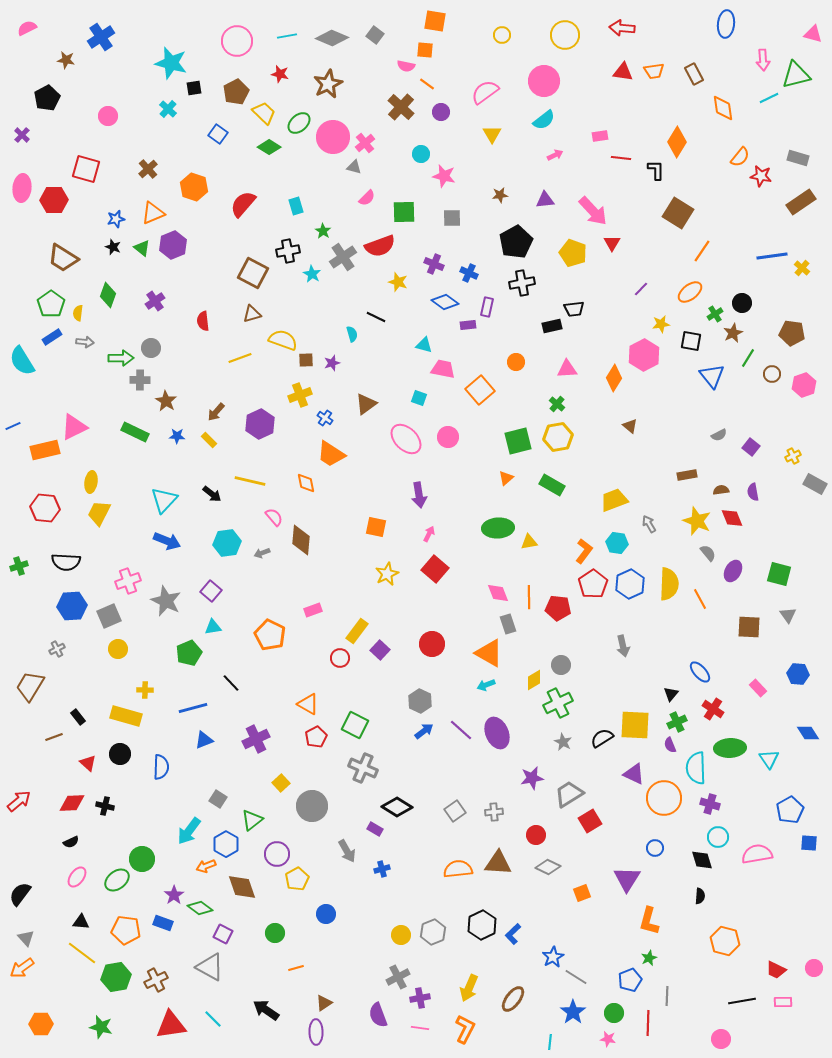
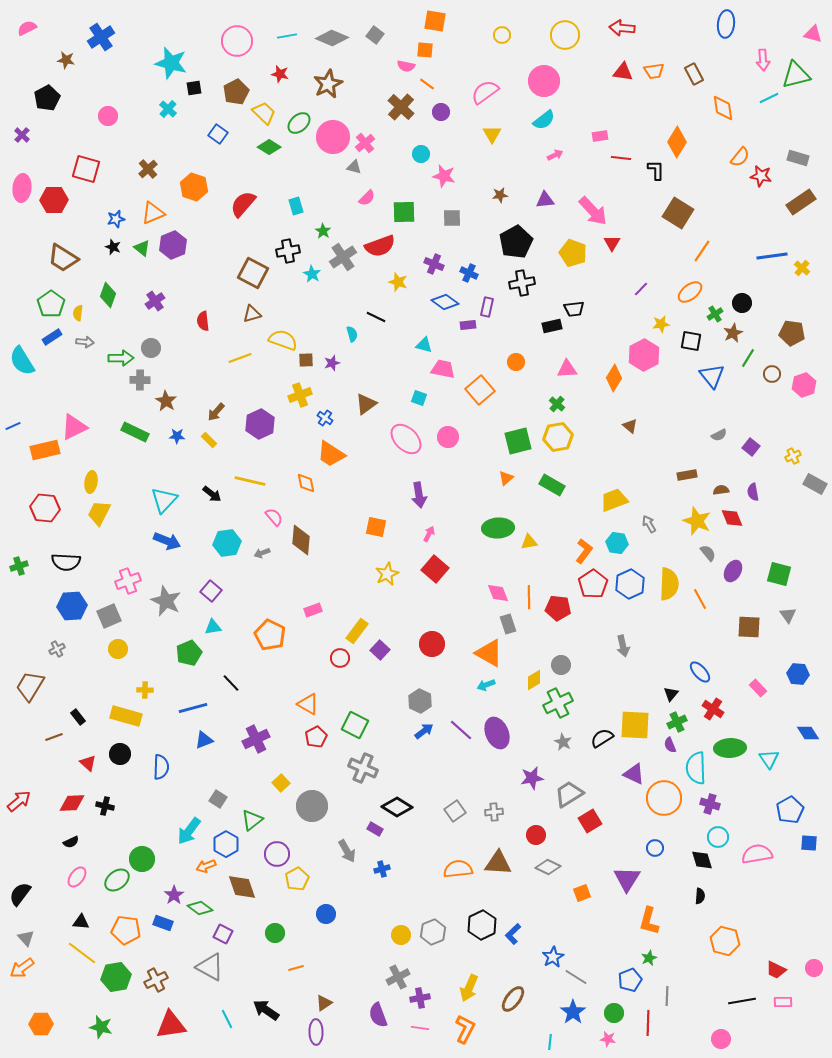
cyan line at (213, 1019): moved 14 px right; rotated 18 degrees clockwise
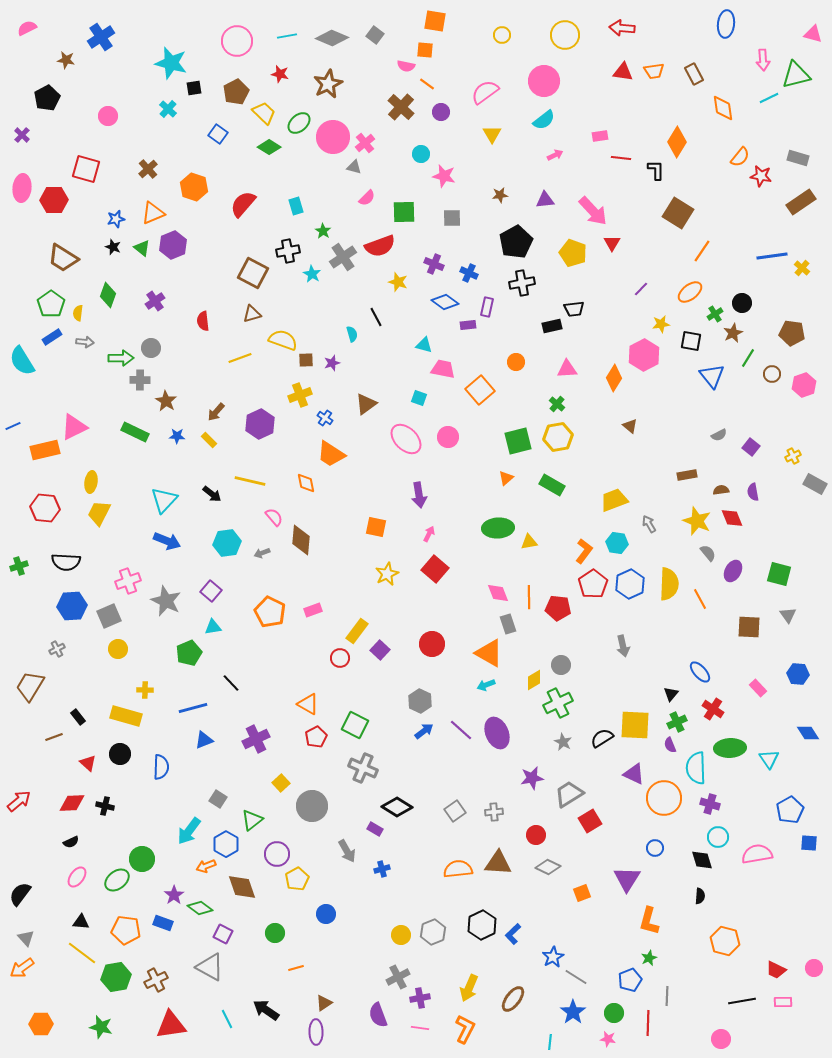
black line at (376, 317): rotated 36 degrees clockwise
orange pentagon at (270, 635): moved 23 px up
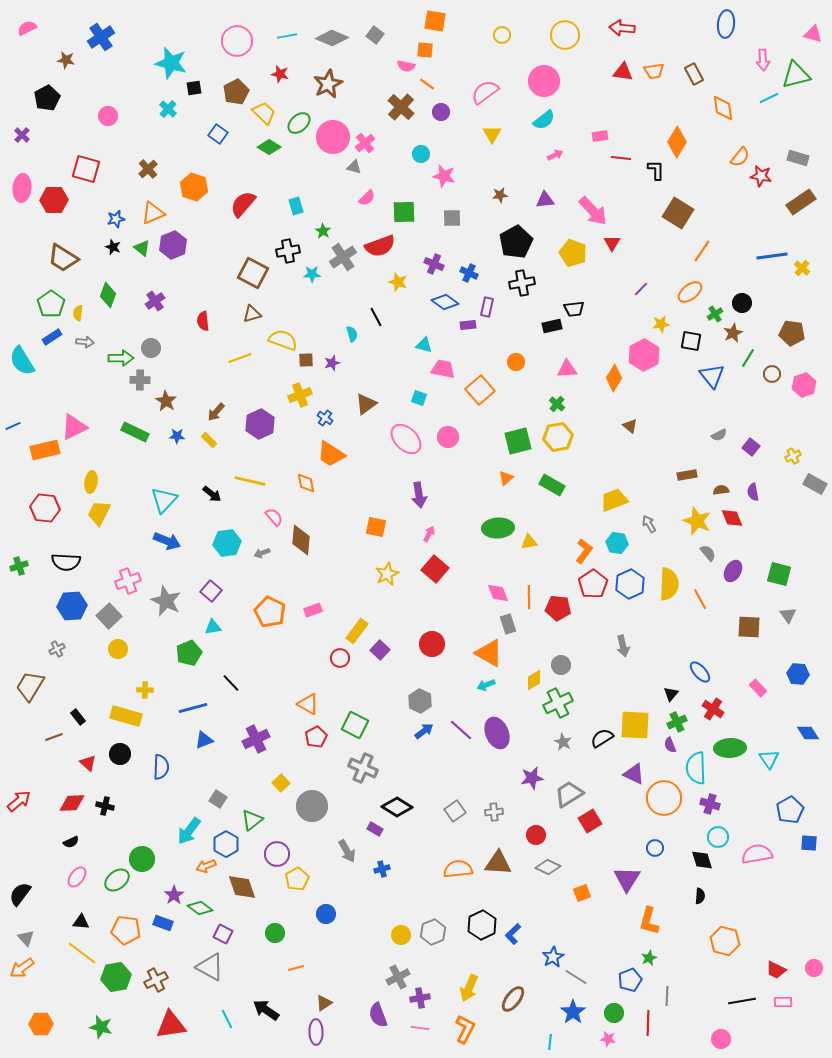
cyan star at (312, 274): rotated 30 degrees counterclockwise
gray square at (109, 616): rotated 20 degrees counterclockwise
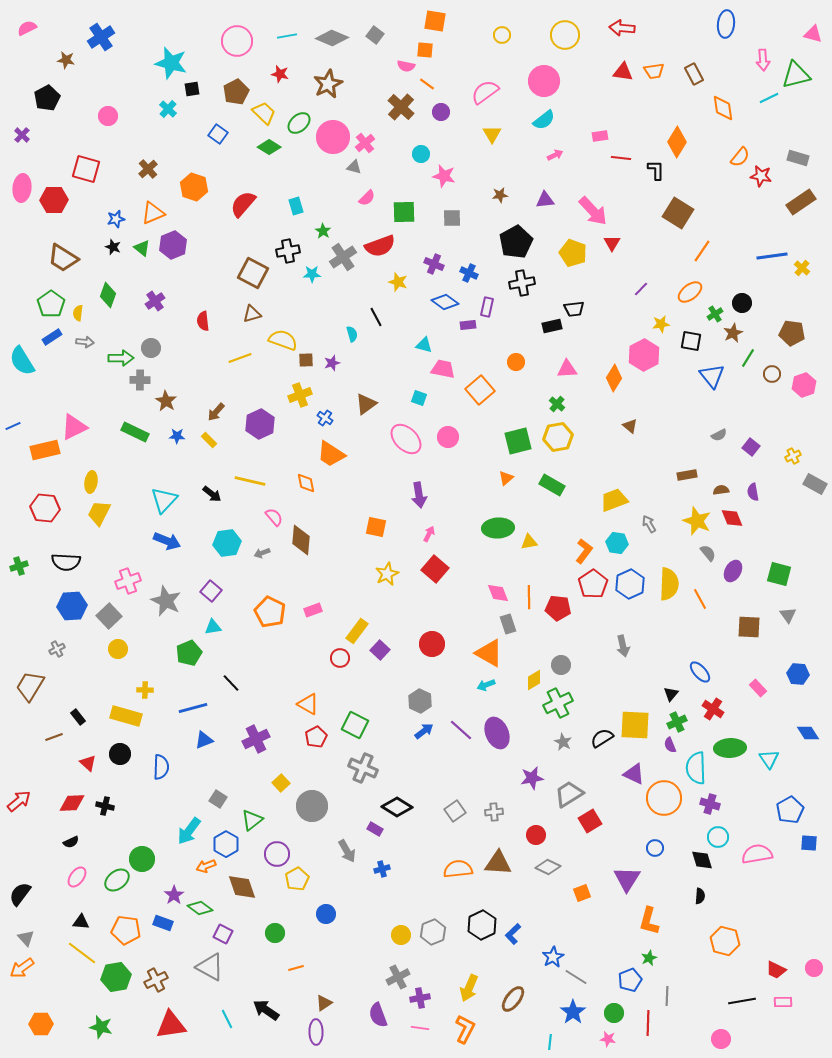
black square at (194, 88): moved 2 px left, 1 px down
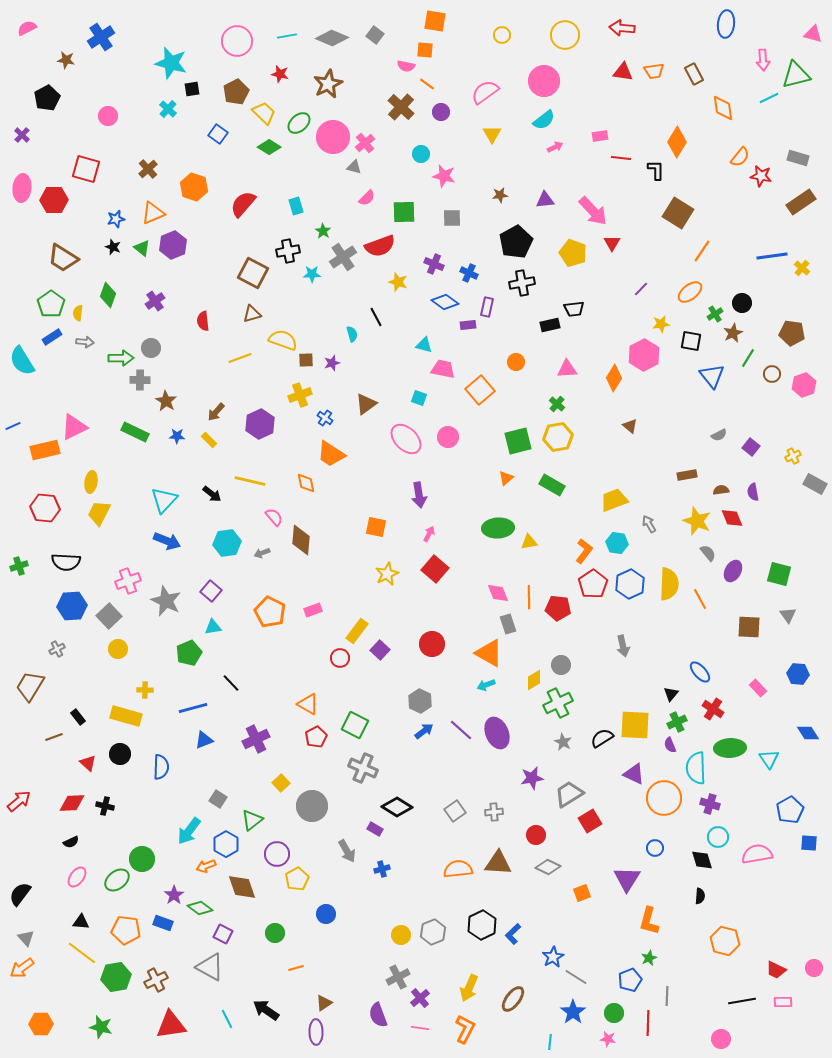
pink arrow at (555, 155): moved 8 px up
black rectangle at (552, 326): moved 2 px left, 1 px up
purple cross at (420, 998): rotated 30 degrees counterclockwise
